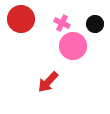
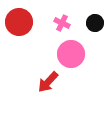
red circle: moved 2 px left, 3 px down
black circle: moved 1 px up
pink circle: moved 2 px left, 8 px down
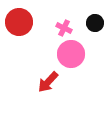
pink cross: moved 2 px right, 5 px down
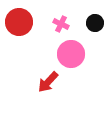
pink cross: moved 3 px left, 4 px up
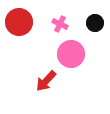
pink cross: moved 1 px left
red arrow: moved 2 px left, 1 px up
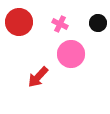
black circle: moved 3 px right
red arrow: moved 8 px left, 4 px up
